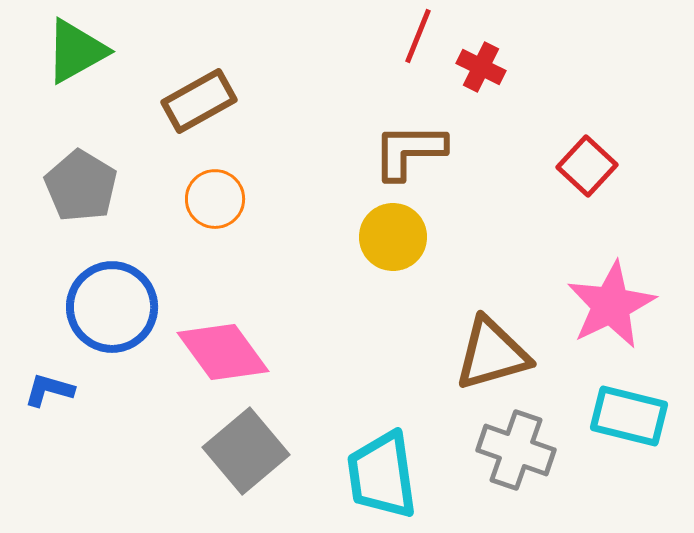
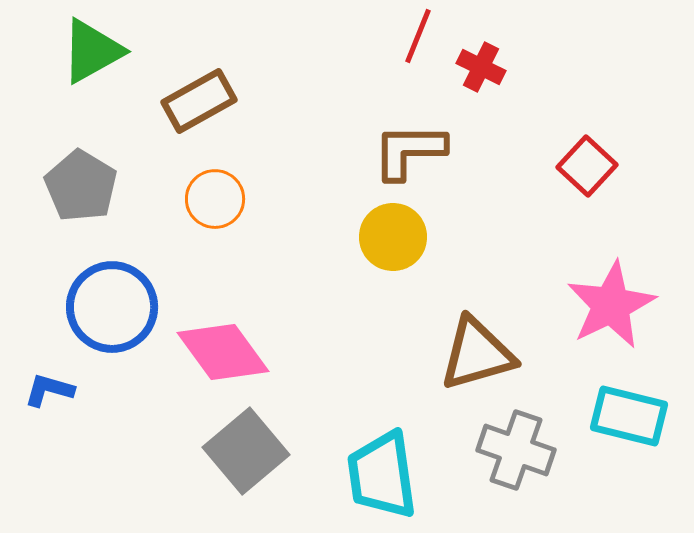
green triangle: moved 16 px right
brown triangle: moved 15 px left
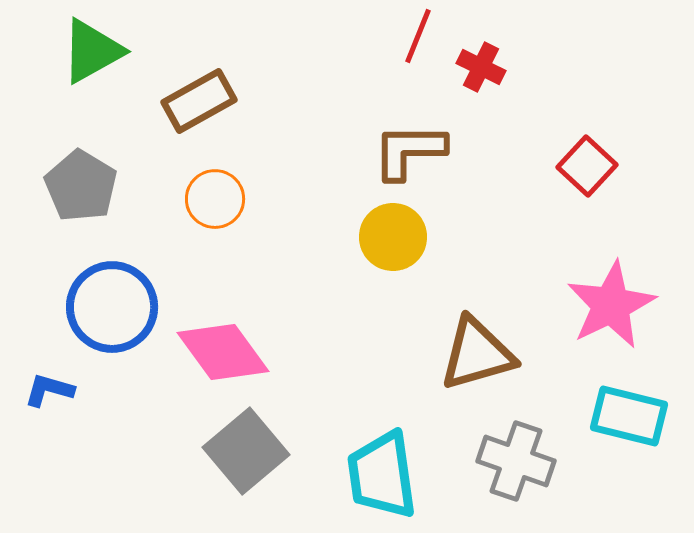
gray cross: moved 11 px down
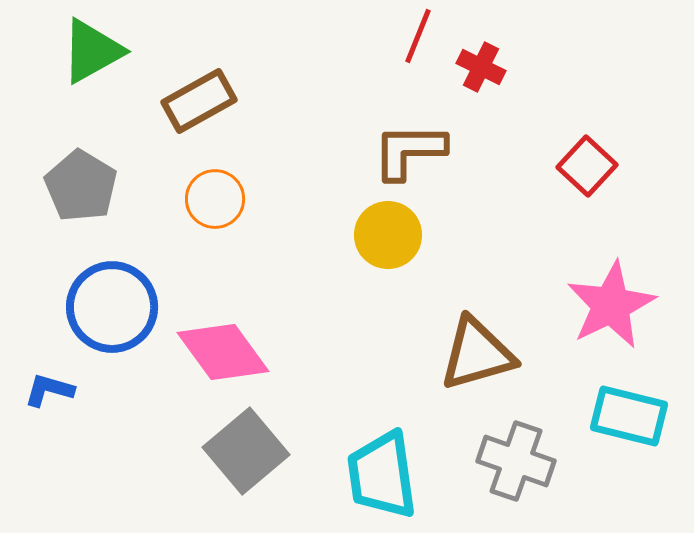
yellow circle: moved 5 px left, 2 px up
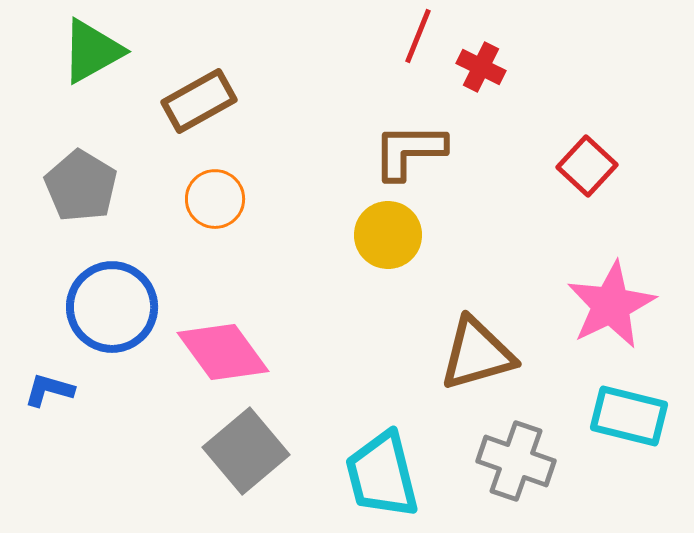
cyan trapezoid: rotated 6 degrees counterclockwise
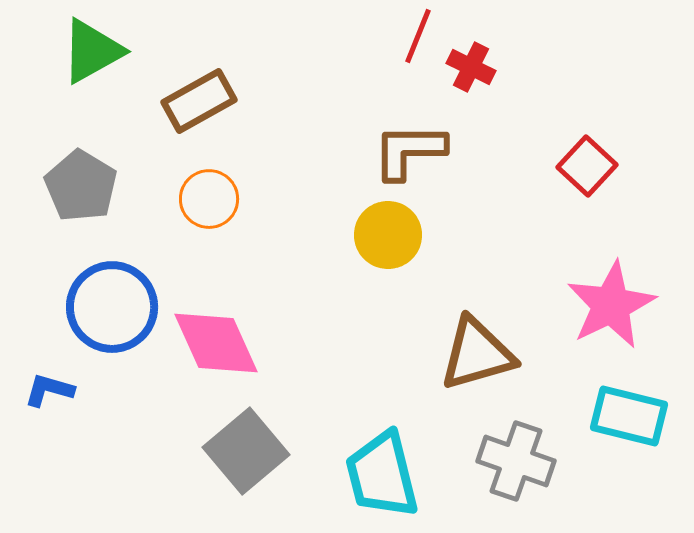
red cross: moved 10 px left
orange circle: moved 6 px left
pink diamond: moved 7 px left, 9 px up; rotated 12 degrees clockwise
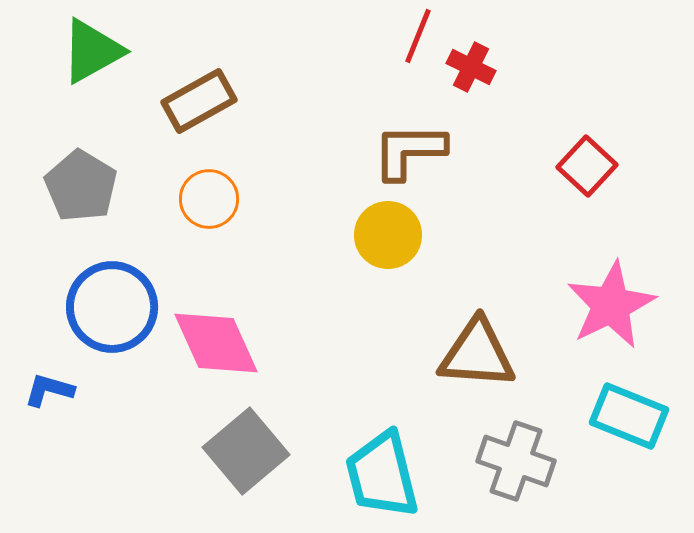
brown triangle: rotated 20 degrees clockwise
cyan rectangle: rotated 8 degrees clockwise
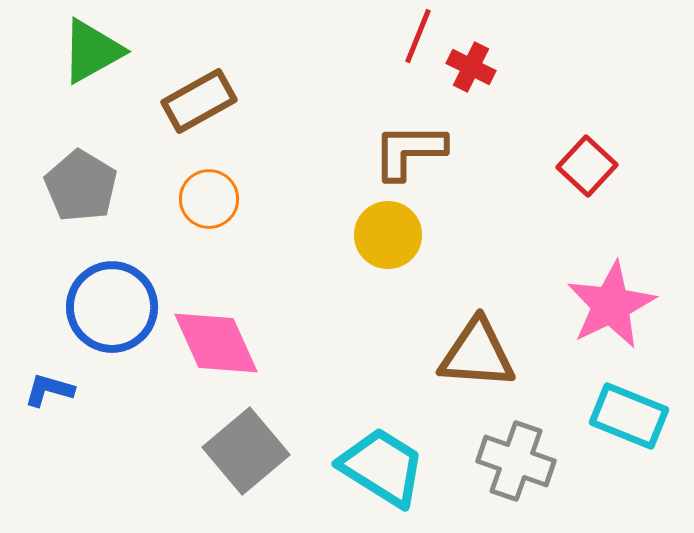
cyan trapezoid: moved 8 px up; rotated 136 degrees clockwise
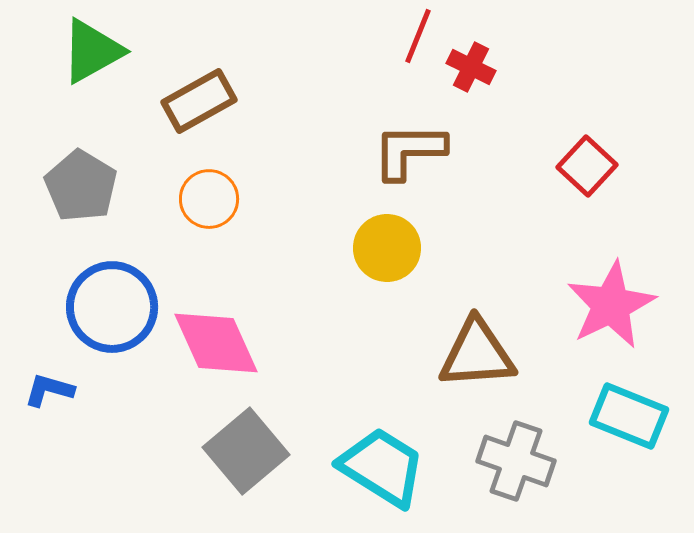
yellow circle: moved 1 px left, 13 px down
brown triangle: rotated 8 degrees counterclockwise
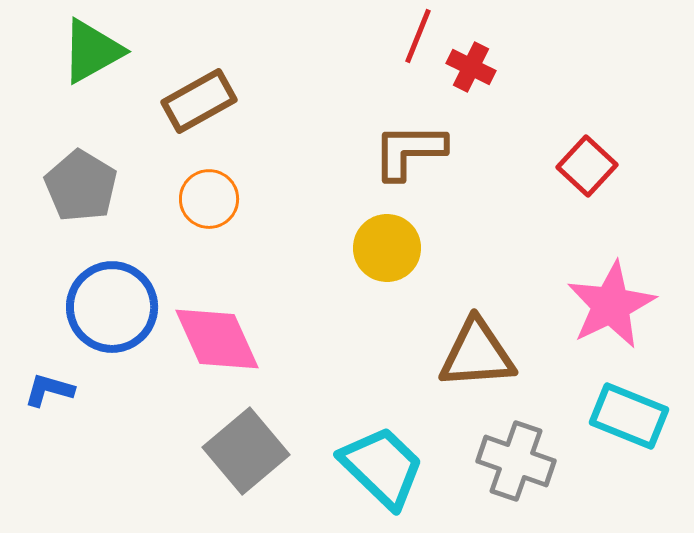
pink diamond: moved 1 px right, 4 px up
cyan trapezoid: rotated 12 degrees clockwise
